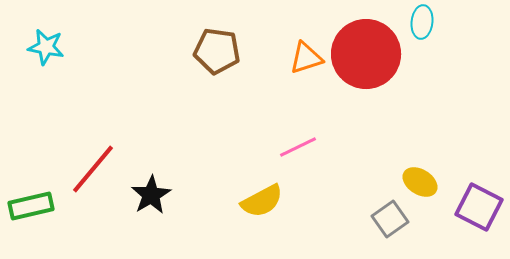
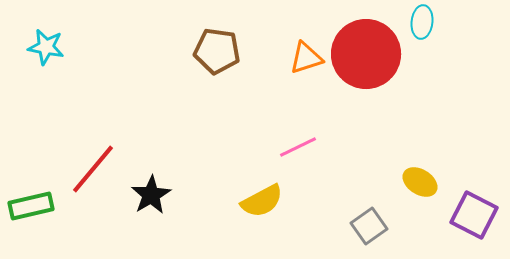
purple square: moved 5 px left, 8 px down
gray square: moved 21 px left, 7 px down
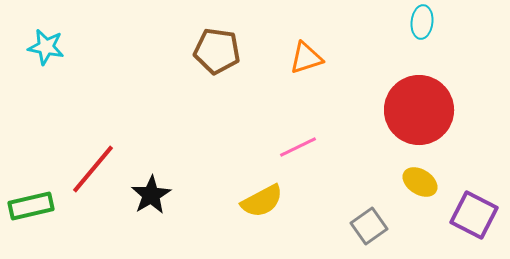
red circle: moved 53 px right, 56 px down
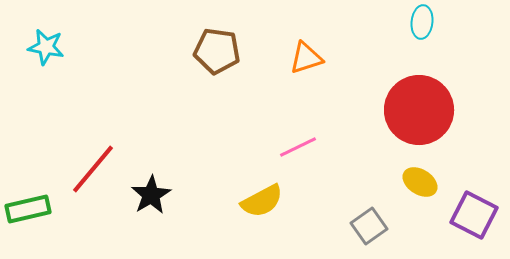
green rectangle: moved 3 px left, 3 px down
